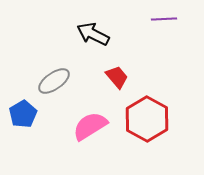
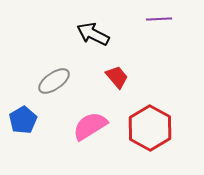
purple line: moved 5 px left
blue pentagon: moved 6 px down
red hexagon: moved 3 px right, 9 px down
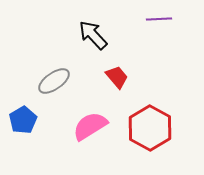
black arrow: moved 1 px down; rotated 20 degrees clockwise
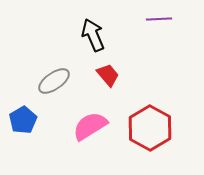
black arrow: rotated 20 degrees clockwise
red trapezoid: moved 9 px left, 2 px up
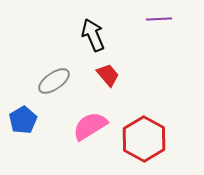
red hexagon: moved 6 px left, 11 px down
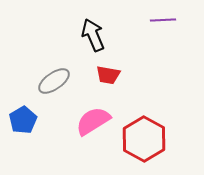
purple line: moved 4 px right, 1 px down
red trapezoid: rotated 140 degrees clockwise
pink semicircle: moved 3 px right, 5 px up
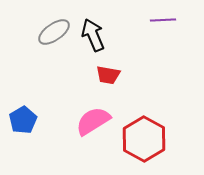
gray ellipse: moved 49 px up
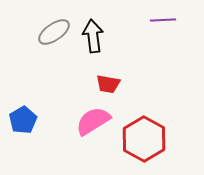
black arrow: moved 1 px down; rotated 16 degrees clockwise
red trapezoid: moved 9 px down
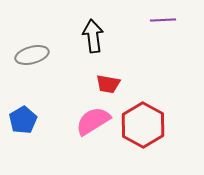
gray ellipse: moved 22 px left, 23 px down; rotated 20 degrees clockwise
red hexagon: moved 1 px left, 14 px up
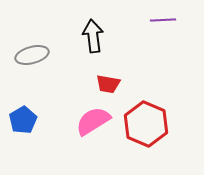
red hexagon: moved 3 px right, 1 px up; rotated 6 degrees counterclockwise
